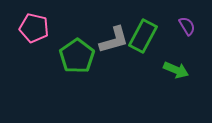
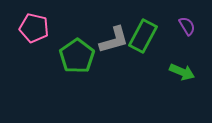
green arrow: moved 6 px right, 2 px down
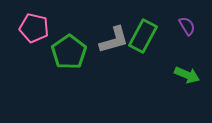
green pentagon: moved 8 px left, 4 px up
green arrow: moved 5 px right, 3 px down
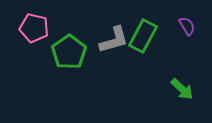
green arrow: moved 5 px left, 14 px down; rotated 20 degrees clockwise
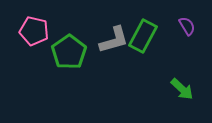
pink pentagon: moved 3 px down
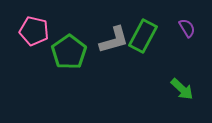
purple semicircle: moved 2 px down
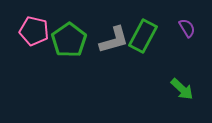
green pentagon: moved 12 px up
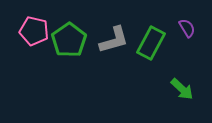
green rectangle: moved 8 px right, 7 px down
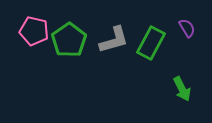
green arrow: rotated 20 degrees clockwise
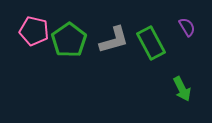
purple semicircle: moved 1 px up
green rectangle: rotated 56 degrees counterclockwise
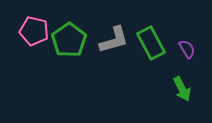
purple semicircle: moved 22 px down
